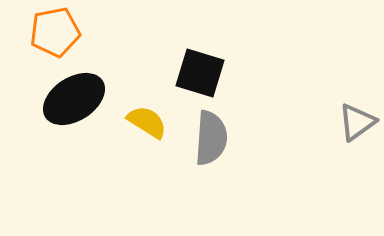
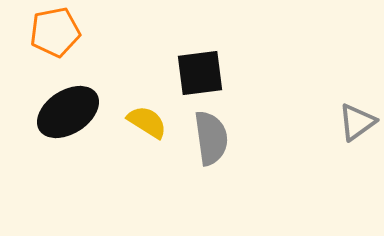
black square: rotated 24 degrees counterclockwise
black ellipse: moved 6 px left, 13 px down
gray semicircle: rotated 12 degrees counterclockwise
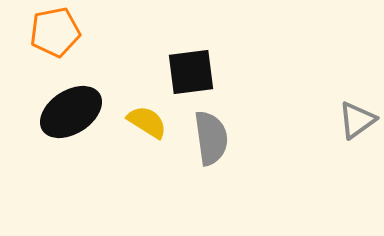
black square: moved 9 px left, 1 px up
black ellipse: moved 3 px right
gray triangle: moved 2 px up
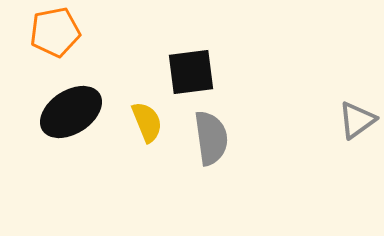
yellow semicircle: rotated 36 degrees clockwise
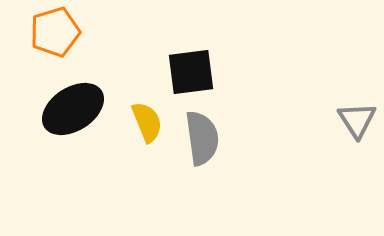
orange pentagon: rotated 6 degrees counterclockwise
black ellipse: moved 2 px right, 3 px up
gray triangle: rotated 27 degrees counterclockwise
gray semicircle: moved 9 px left
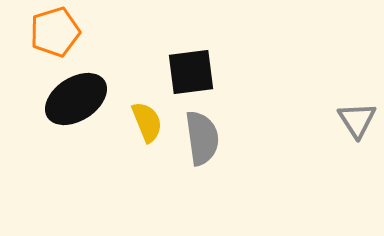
black ellipse: moved 3 px right, 10 px up
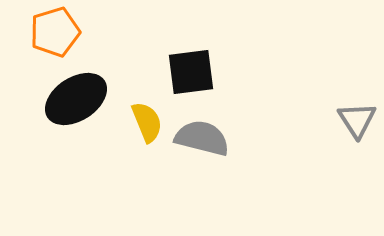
gray semicircle: rotated 68 degrees counterclockwise
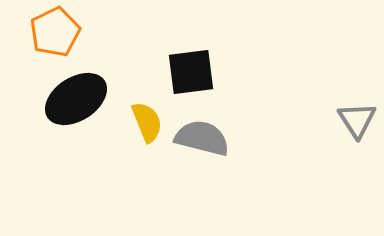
orange pentagon: rotated 9 degrees counterclockwise
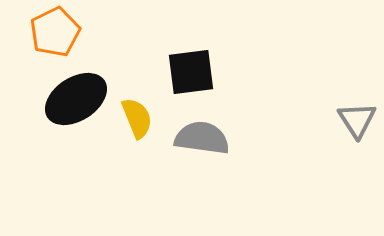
yellow semicircle: moved 10 px left, 4 px up
gray semicircle: rotated 6 degrees counterclockwise
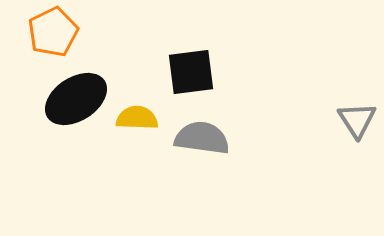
orange pentagon: moved 2 px left
yellow semicircle: rotated 66 degrees counterclockwise
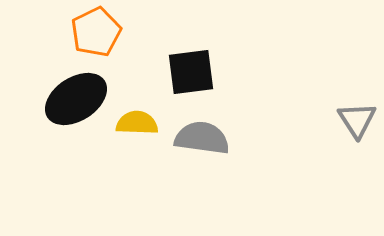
orange pentagon: moved 43 px right
yellow semicircle: moved 5 px down
